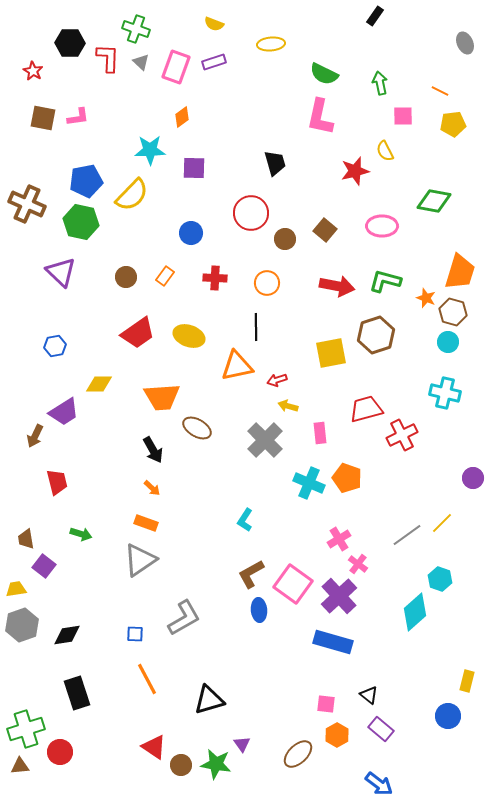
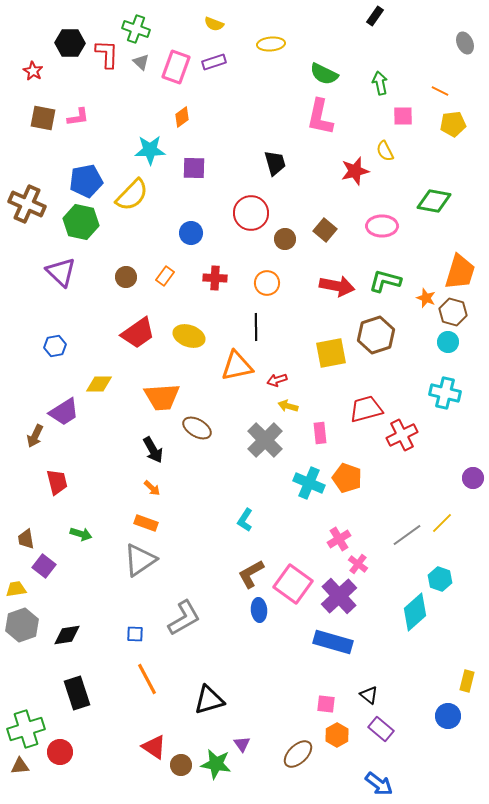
red L-shape at (108, 58): moved 1 px left, 4 px up
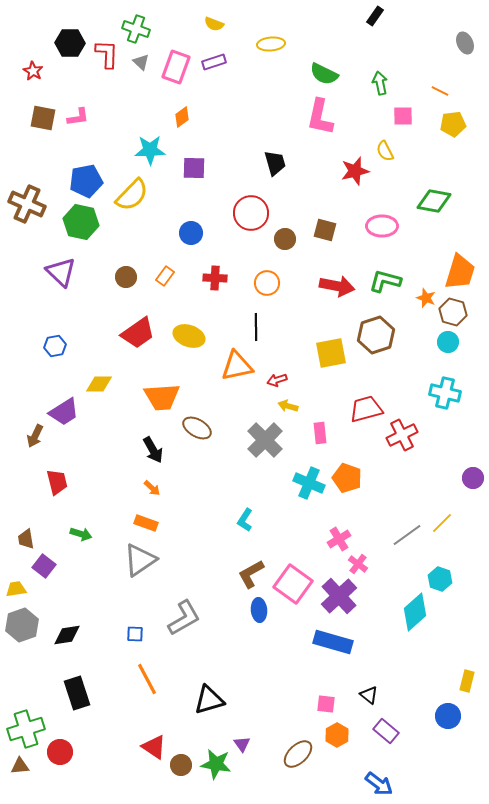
brown square at (325, 230): rotated 25 degrees counterclockwise
purple rectangle at (381, 729): moved 5 px right, 2 px down
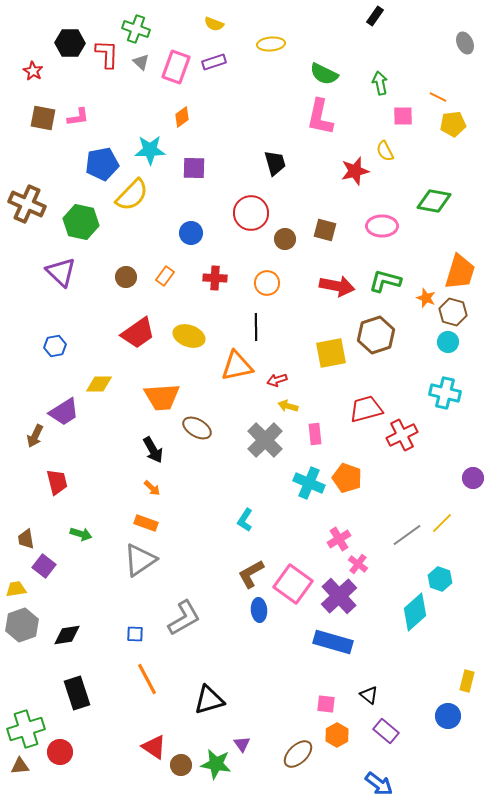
orange line at (440, 91): moved 2 px left, 6 px down
blue pentagon at (86, 181): moved 16 px right, 17 px up
pink rectangle at (320, 433): moved 5 px left, 1 px down
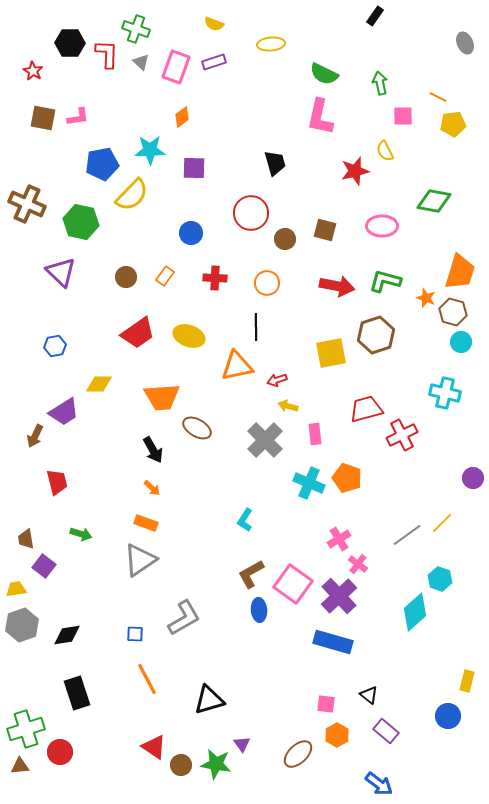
cyan circle at (448, 342): moved 13 px right
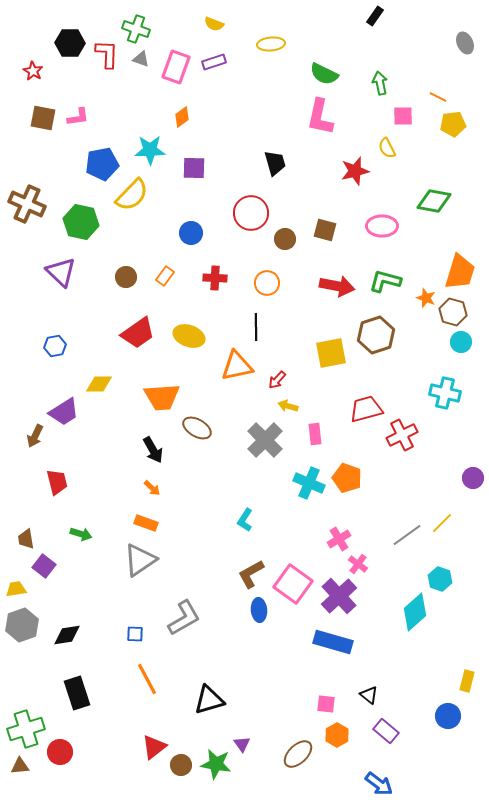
gray triangle at (141, 62): moved 3 px up; rotated 24 degrees counterclockwise
yellow semicircle at (385, 151): moved 2 px right, 3 px up
red arrow at (277, 380): rotated 30 degrees counterclockwise
red triangle at (154, 747): rotated 48 degrees clockwise
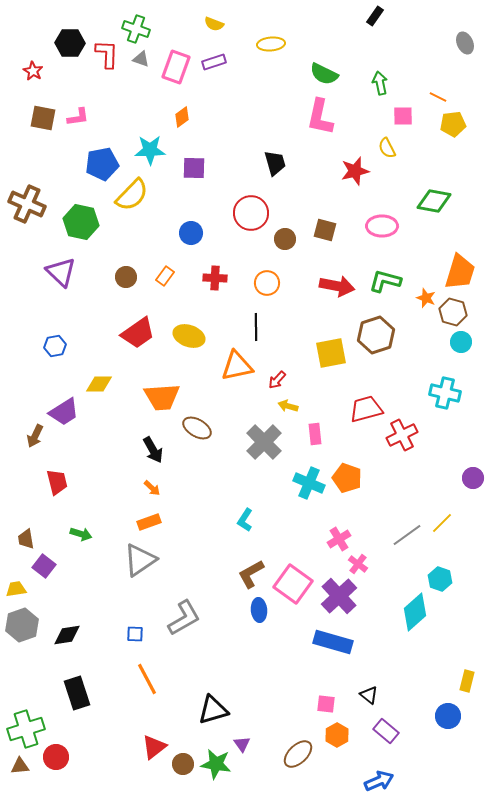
gray cross at (265, 440): moved 1 px left, 2 px down
orange rectangle at (146, 523): moved 3 px right, 1 px up; rotated 40 degrees counterclockwise
black triangle at (209, 700): moved 4 px right, 10 px down
red circle at (60, 752): moved 4 px left, 5 px down
brown circle at (181, 765): moved 2 px right, 1 px up
blue arrow at (379, 784): moved 3 px up; rotated 60 degrees counterclockwise
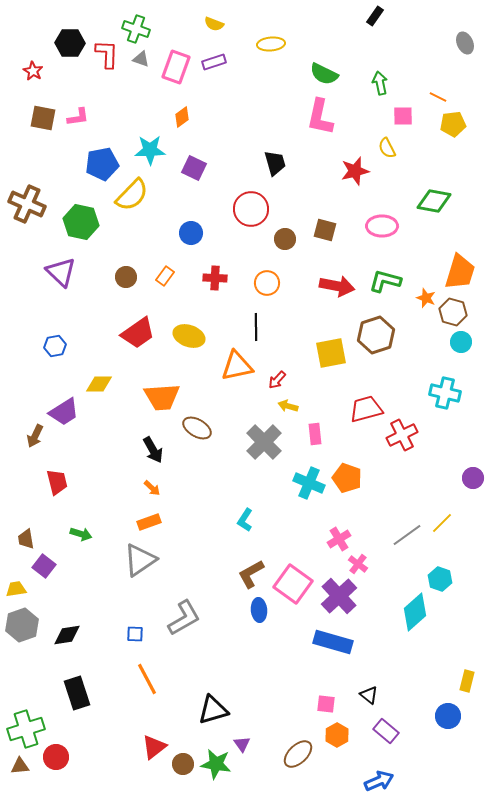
purple square at (194, 168): rotated 25 degrees clockwise
red circle at (251, 213): moved 4 px up
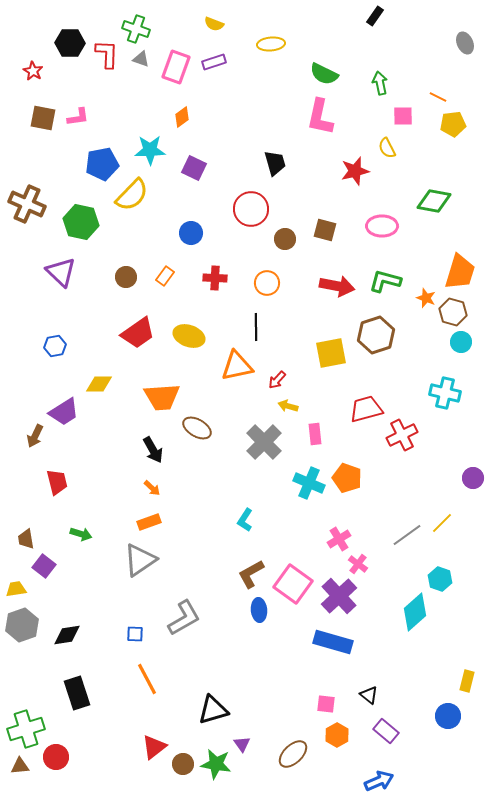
brown ellipse at (298, 754): moved 5 px left
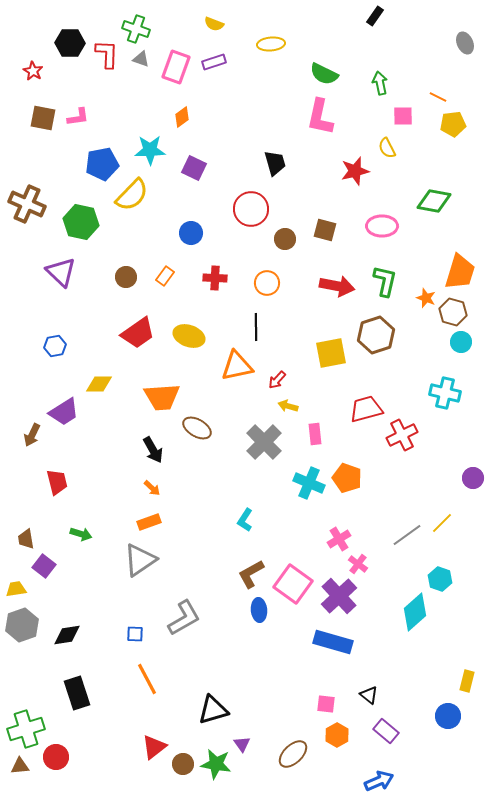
green L-shape at (385, 281): rotated 88 degrees clockwise
brown arrow at (35, 436): moved 3 px left, 1 px up
